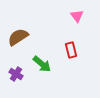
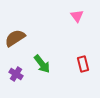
brown semicircle: moved 3 px left, 1 px down
red rectangle: moved 12 px right, 14 px down
green arrow: rotated 12 degrees clockwise
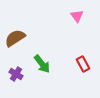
red rectangle: rotated 14 degrees counterclockwise
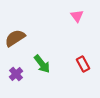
purple cross: rotated 16 degrees clockwise
